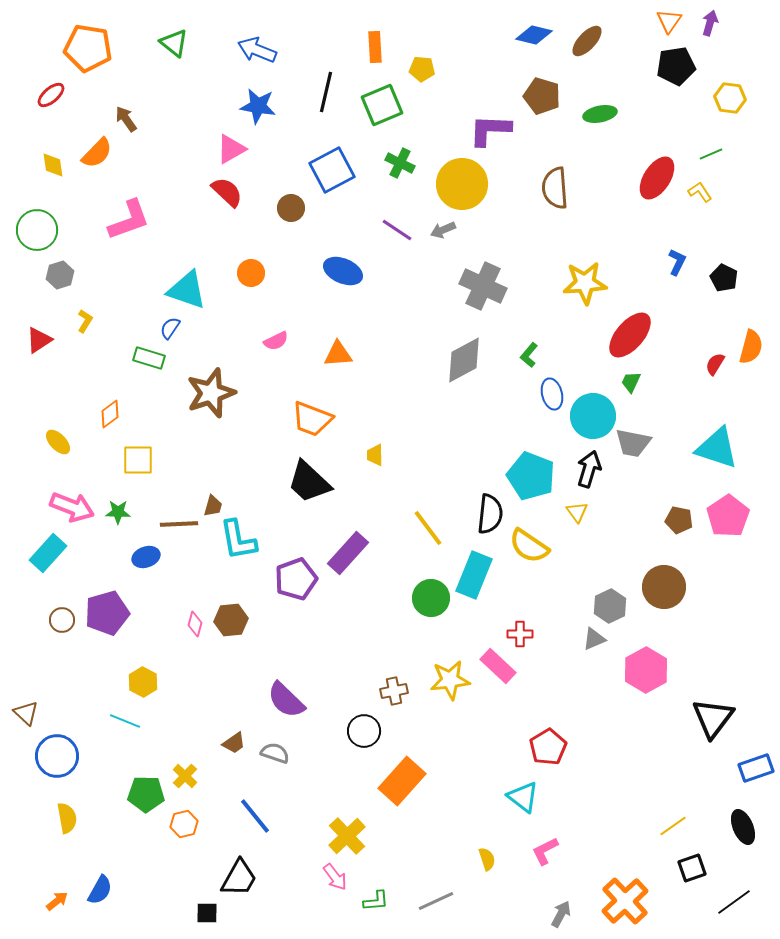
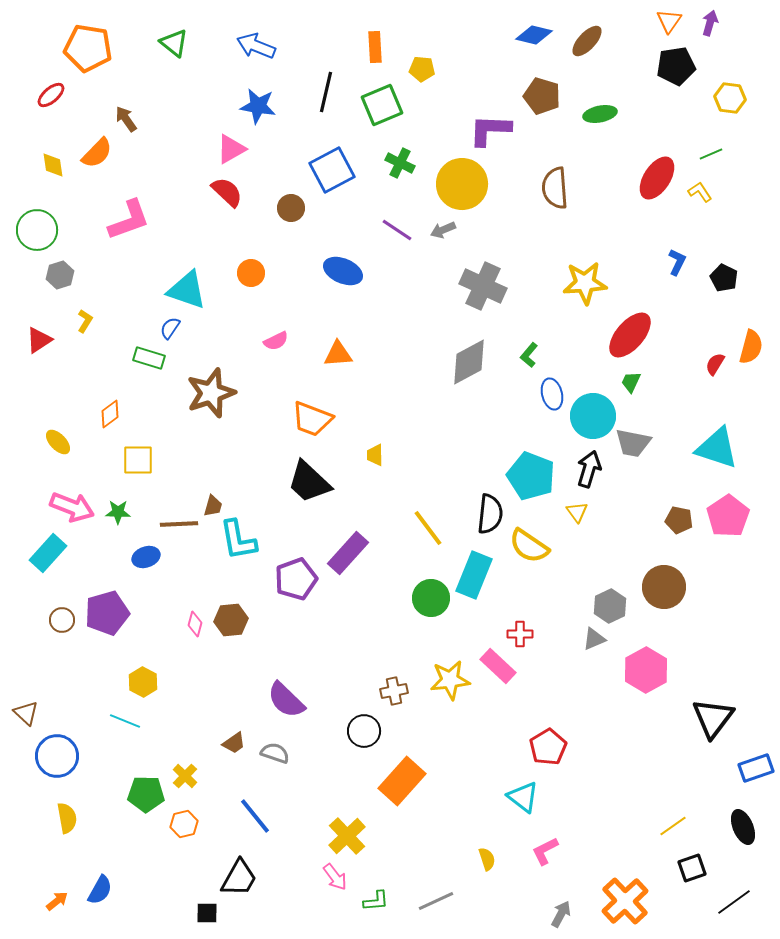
blue arrow at (257, 50): moved 1 px left, 4 px up
gray diamond at (464, 360): moved 5 px right, 2 px down
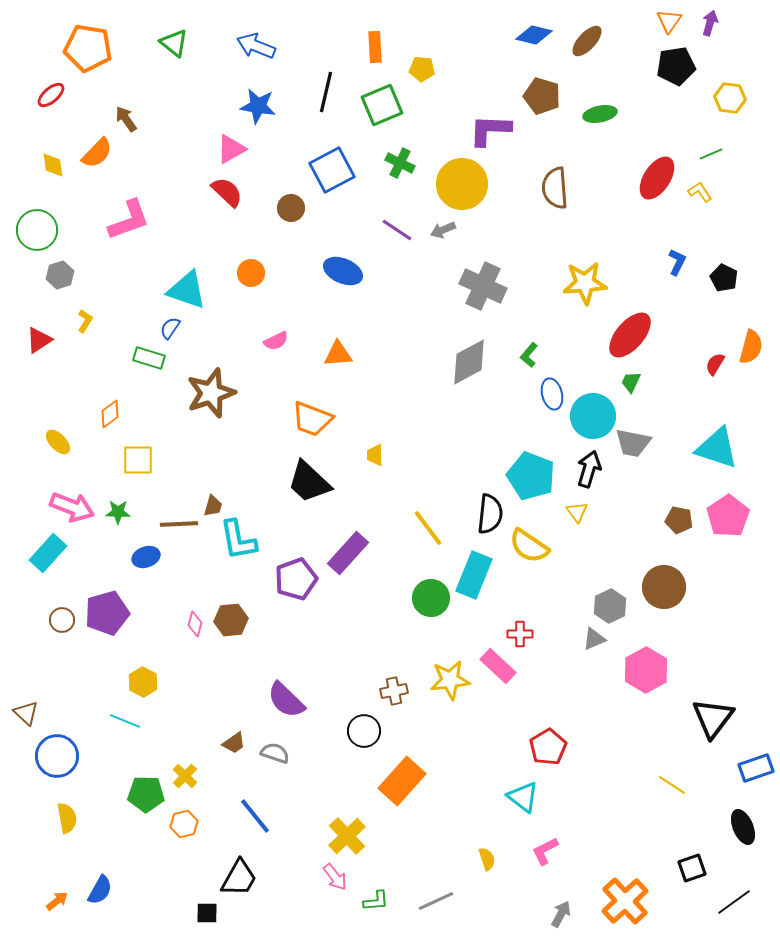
yellow line at (673, 826): moved 1 px left, 41 px up; rotated 68 degrees clockwise
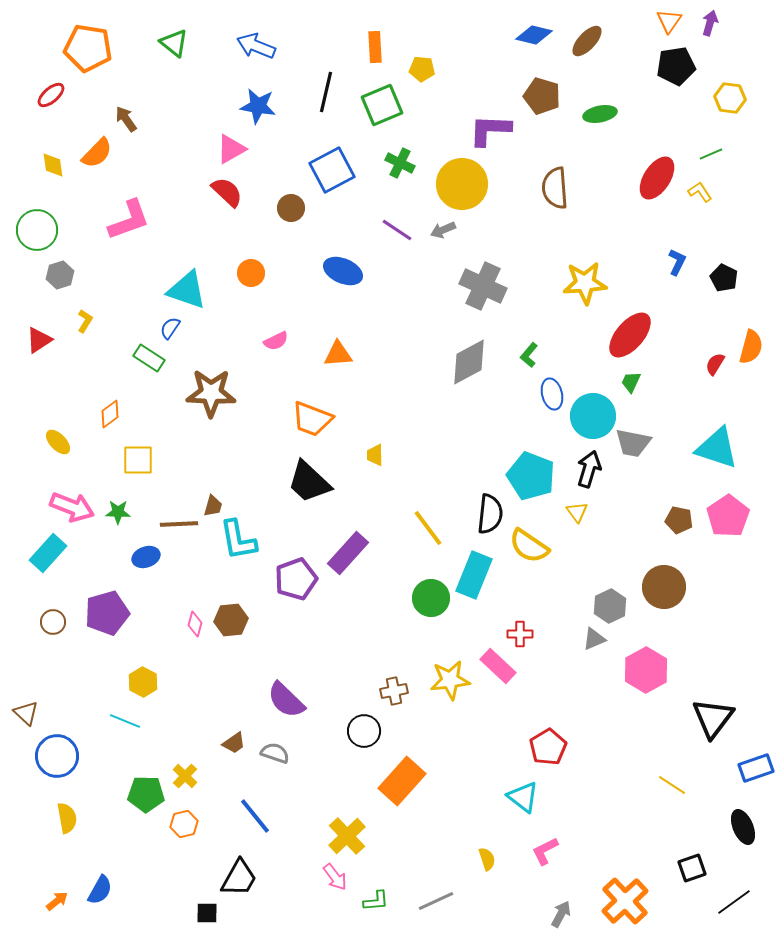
green rectangle at (149, 358): rotated 16 degrees clockwise
brown star at (211, 393): rotated 21 degrees clockwise
brown circle at (62, 620): moved 9 px left, 2 px down
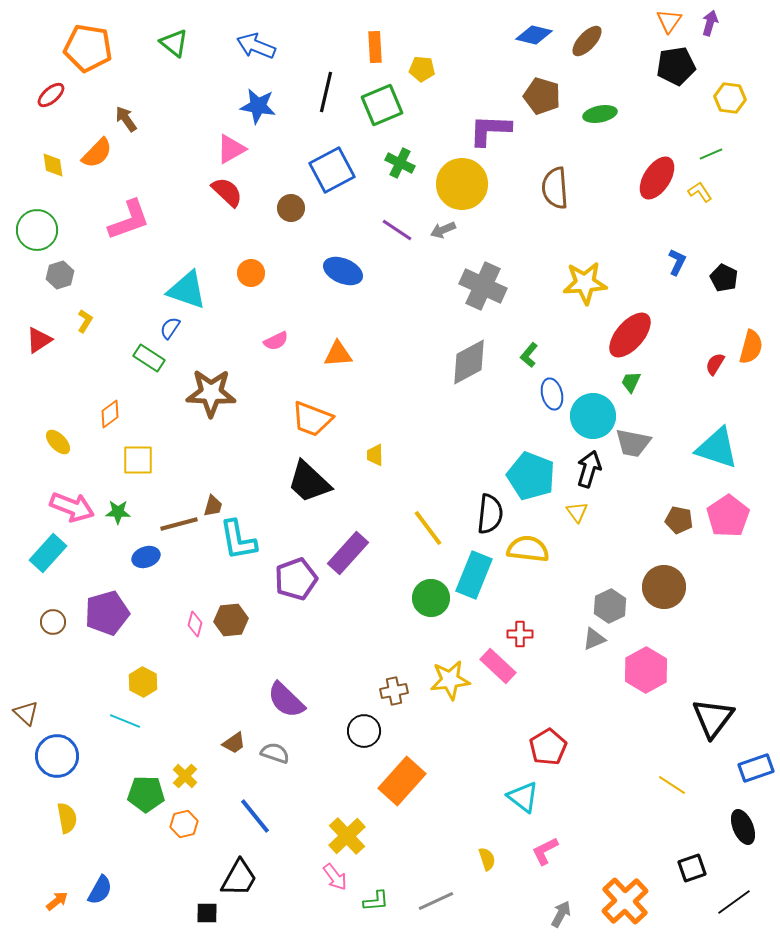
brown line at (179, 524): rotated 12 degrees counterclockwise
yellow semicircle at (529, 546): moved 1 px left, 3 px down; rotated 153 degrees clockwise
